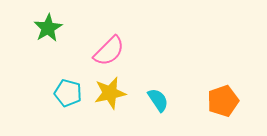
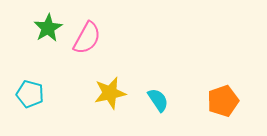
pink semicircle: moved 22 px left, 13 px up; rotated 16 degrees counterclockwise
cyan pentagon: moved 38 px left, 1 px down
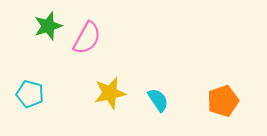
green star: moved 2 px up; rotated 12 degrees clockwise
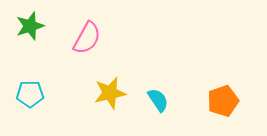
green star: moved 18 px left
cyan pentagon: rotated 16 degrees counterclockwise
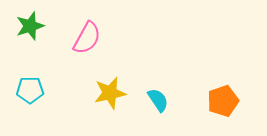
cyan pentagon: moved 4 px up
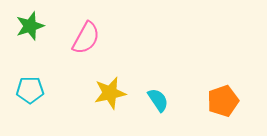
pink semicircle: moved 1 px left
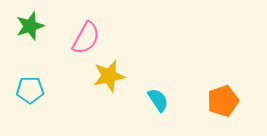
yellow star: moved 1 px left, 17 px up
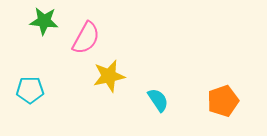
green star: moved 14 px right, 5 px up; rotated 24 degrees clockwise
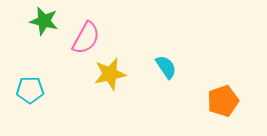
green star: rotated 8 degrees clockwise
yellow star: moved 1 px right, 2 px up
cyan semicircle: moved 8 px right, 33 px up
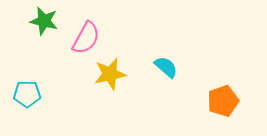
cyan semicircle: rotated 15 degrees counterclockwise
cyan pentagon: moved 3 px left, 4 px down
